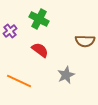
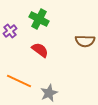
gray star: moved 17 px left, 18 px down
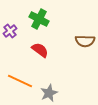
orange line: moved 1 px right
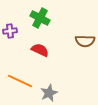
green cross: moved 1 px right, 1 px up
purple cross: rotated 32 degrees clockwise
red semicircle: rotated 12 degrees counterclockwise
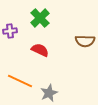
green cross: rotated 18 degrees clockwise
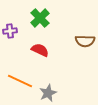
gray star: moved 1 px left
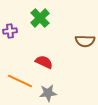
red semicircle: moved 4 px right, 12 px down
gray star: rotated 18 degrees clockwise
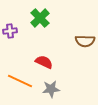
gray star: moved 3 px right, 4 px up
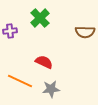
brown semicircle: moved 9 px up
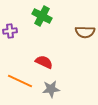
green cross: moved 2 px right, 2 px up; rotated 18 degrees counterclockwise
